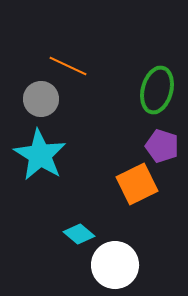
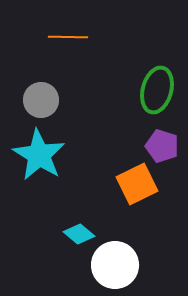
orange line: moved 29 px up; rotated 24 degrees counterclockwise
gray circle: moved 1 px down
cyan star: moved 1 px left
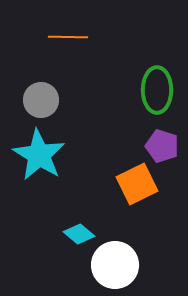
green ellipse: rotated 15 degrees counterclockwise
